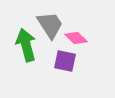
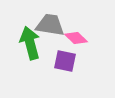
gray trapezoid: rotated 48 degrees counterclockwise
green arrow: moved 4 px right, 2 px up
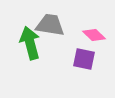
pink diamond: moved 18 px right, 3 px up
purple square: moved 19 px right, 2 px up
